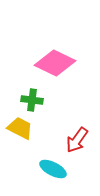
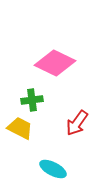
green cross: rotated 15 degrees counterclockwise
red arrow: moved 17 px up
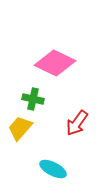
green cross: moved 1 px right, 1 px up; rotated 20 degrees clockwise
yellow trapezoid: rotated 76 degrees counterclockwise
